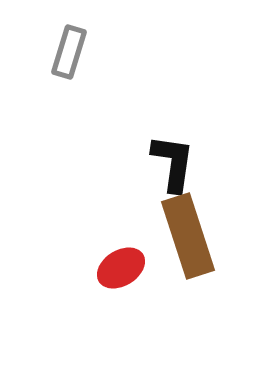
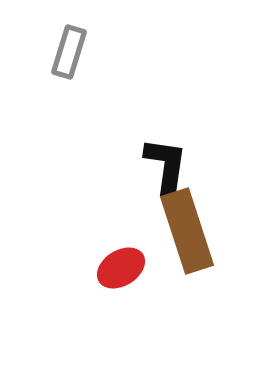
black L-shape: moved 7 px left, 3 px down
brown rectangle: moved 1 px left, 5 px up
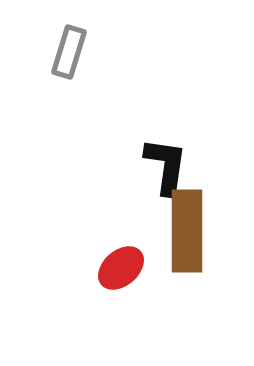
brown rectangle: rotated 18 degrees clockwise
red ellipse: rotated 9 degrees counterclockwise
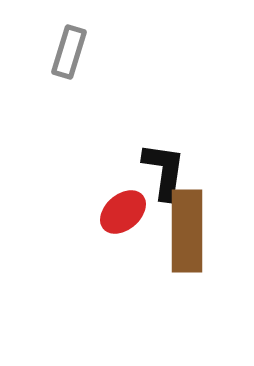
black L-shape: moved 2 px left, 5 px down
red ellipse: moved 2 px right, 56 px up
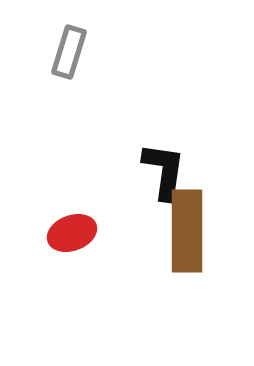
red ellipse: moved 51 px left, 21 px down; rotated 21 degrees clockwise
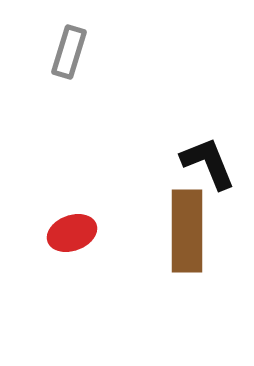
black L-shape: moved 44 px right, 8 px up; rotated 30 degrees counterclockwise
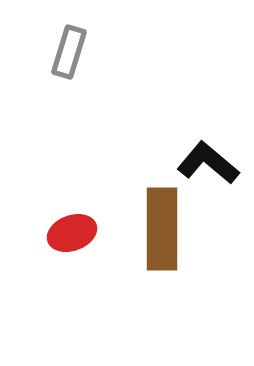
black L-shape: rotated 28 degrees counterclockwise
brown rectangle: moved 25 px left, 2 px up
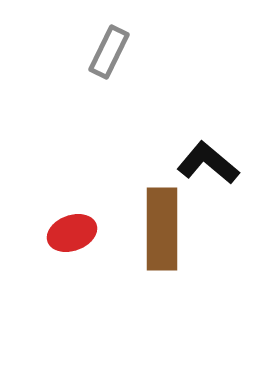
gray rectangle: moved 40 px right; rotated 9 degrees clockwise
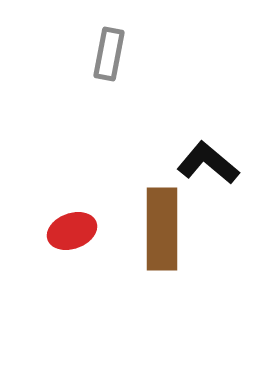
gray rectangle: moved 2 px down; rotated 15 degrees counterclockwise
red ellipse: moved 2 px up
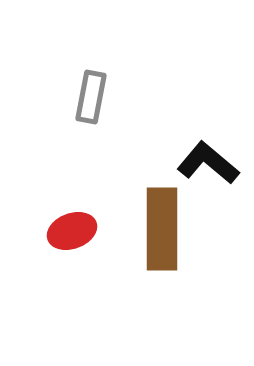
gray rectangle: moved 18 px left, 43 px down
